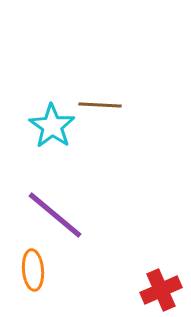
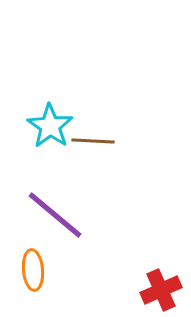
brown line: moved 7 px left, 36 px down
cyan star: moved 2 px left
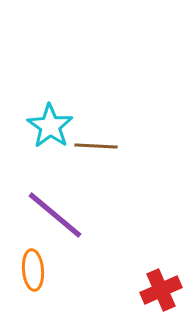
brown line: moved 3 px right, 5 px down
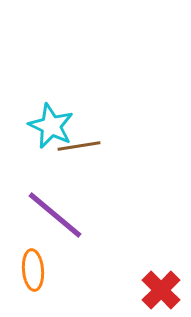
cyan star: moved 1 px right; rotated 9 degrees counterclockwise
brown line: moved 17 px left; rotated 12 degrees counterclockwise
red cross: rotated 21 degrees counterclockwise
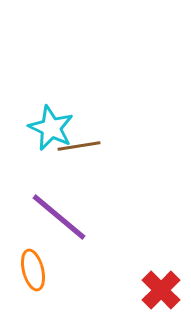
cyan star: moved 2 px down
purple line: moved 4 px right, 2 px down
orange ellipse: rotated 9 degrees counterclockwise
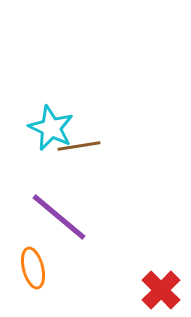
orange ellipse: moved 2 px up
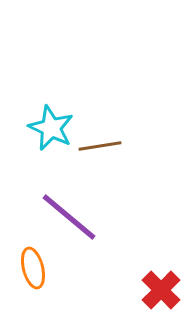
brown line: moved 21 px right
purple line: moved 10 px right
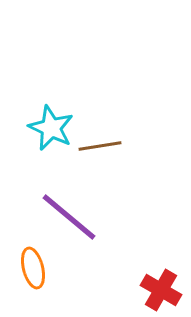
red cross: rotated 15 degrees counterclockwise
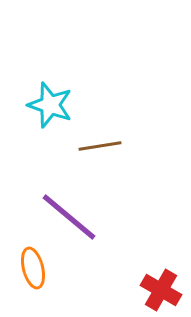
cyan star: moved 1 px left, 23 px up; rotated 6 degrees counterclockwise
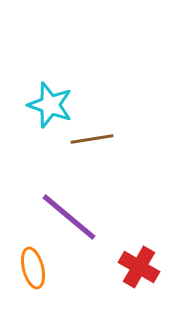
brown line: moved 8 px left, 7 px up
red cross: moved 22 px left, 23 px up
